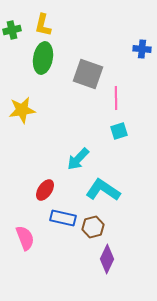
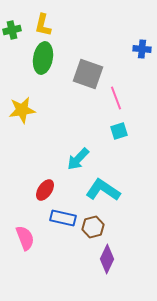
pink line: rotated 20 degrees counterclockwise
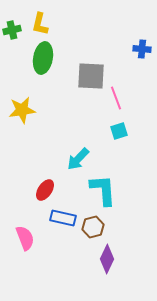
yellow L-shape: moved 3 px left, 1 px up
gray square: moved 3 px right, 2 px down; rotated 16 degrees counterclockwise
cyan L-shape: rotated 52 degrees clockwise
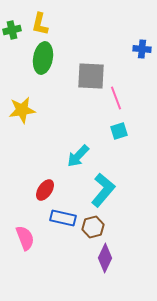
cyan arrow: moved 3 px up
cyan L-shape: rotated 44 degrees clockwise
purple diamond: moved 2 px left, 1 px up
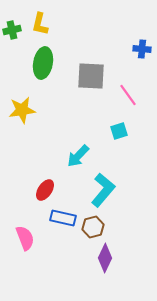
green ellipse: moved 5 px down
pink line: moved 12 px right, 3 px up; rotated 15 degrees counterclockwise
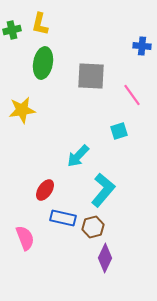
blue cross: moved 3 px up
pink line: moved 4 px right
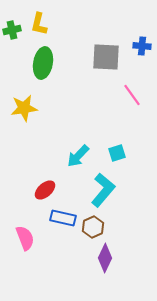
yellow L-shape: moved 1 px left
gray square: moved 15 px right, 19 px up
yellow star: moved 2 px right, 2 px up
cyan square: moved 2 px left, 22 px down
red ellipse: rotated 15 degrees clockwise
brown hexagon: rotated 10 degrees counterclockwise
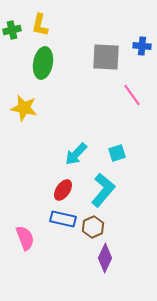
yellow L-shape: moved 1 px right, 1 px down
yellow star: rotated 20 degrees clockwise
cyan arrow: moved 2 px left, 2 px up
red ellipse: moved 18 px right; rotated 15 degrees counterclockwise
blue rectangle: moved 1 px down
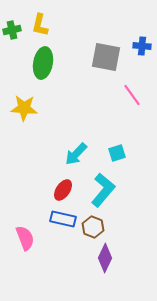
gray square: rotated 8 degrees clockwise
yellow star: rotated 8 degrees counterclockwise
brown hexagon: rotated 15 degrees counterclockwise
